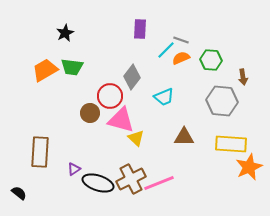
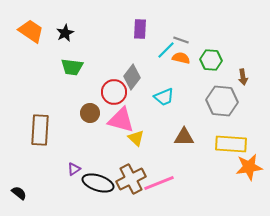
orange semicircle: rotated 36 degrees clockwise
orange trapezoid: moved 14 px left, 39 px up; rotated 64 degrees clockwise
red circle: moved 4 px right, 4 px up
brown rectangle: moved 22 px up
orange star: rotated 16 degrees clockwise
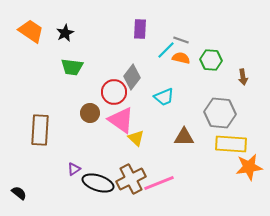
gray hexagon: moved 2 px left, 12 px down
pink triangle: rotated 20 degrees clockwise
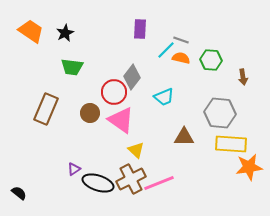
brown rectangle: moved 6 px right, 21 px up; rotated 20 degrees clockwise
yellow triangle: moved 12 px down
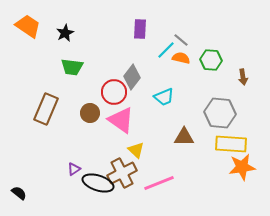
orange trapezoid: moved 3 px left, 5 px up
gray line: rotated 21 degrees clockwise
orange star: moved 7 px left
brown cross: moved 9 px left, 6 px up
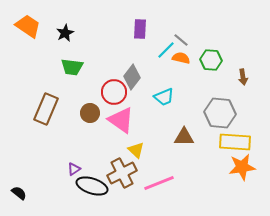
yellow rectangle: moved 4 px right, 2 px up
black ellipse: moved 6 px left, 3 px down
